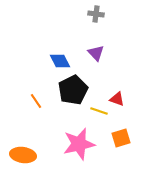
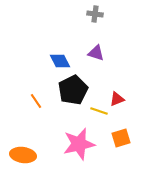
gray cross: moved 1 px left
purple triangle: rotated 30 degrees counterclockwise
red triangle: rotated 42 degrees counterclockwise
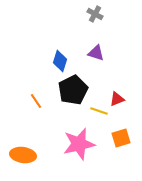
gray cross: rotated 21 degrees clockwise
blue diamond: rotated 45 degrees clockwise
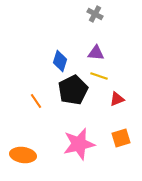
purple triangle: rotated 12 degrees counterclockwise
yellow line: moved 35 px up
